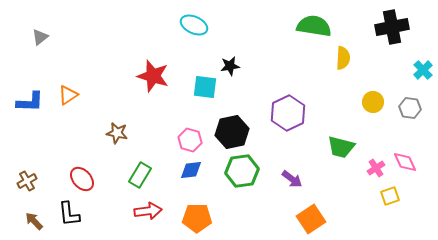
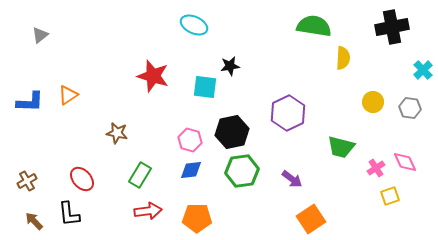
gray triangle: moved 2 px up
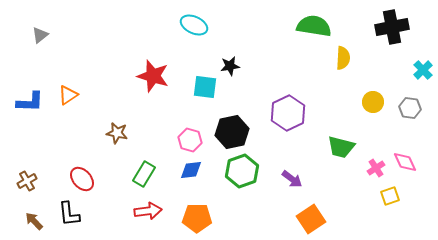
green hexagon: rotated 12 degrees counterclockwise
green rectangle: moved 4 px right, 1 px up
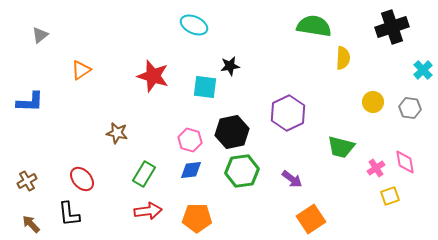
black cross: rotated 8 degrees counterclockwise
orange triangle: moved 13 px right, 25 px up
pink diamond: rotated 15 degrees clockwise
green hexagon: rotated 12 degrees clockwise
brown arrow: moved 3 px left, 3 px down
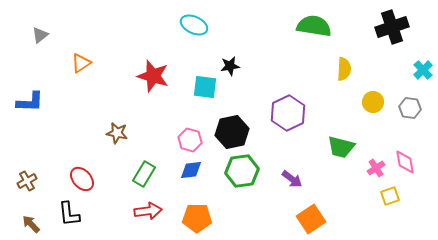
yellow semicircle: moved 1 px right, 11 px down
orange triangle: moved 7 px up
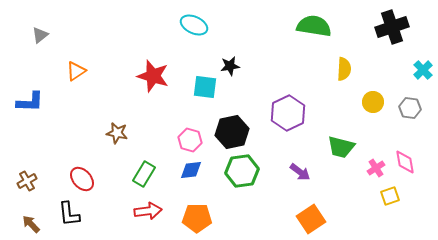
orange triangle: moved 5 px left, 8 px down
purple arrow: moved 8 px right, 7 px up
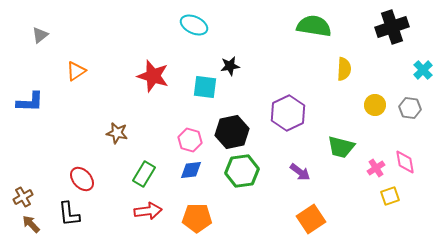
yellow circle: moved 2 px right, 3 px down
brown cross: moved 4 px left, 16 px down
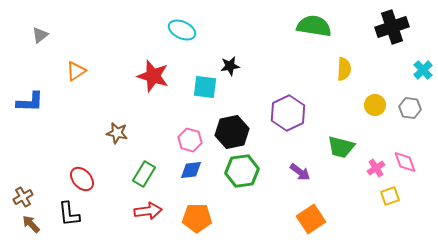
cyan ellipse: moved 12 px left, 5 px down
pink diamond: rotated 10 degrees counterclockwise
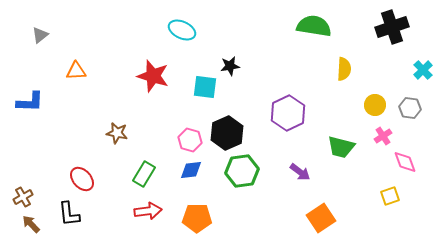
orange triangle: rotated 30 degrees clockwise
black hexagon: moved 5 px left, 1 px down; rotated 12 degrees counterclockwise
pink cross: moved 7 px right, 32 px up
orange square: moved 10 px right, 1 px up
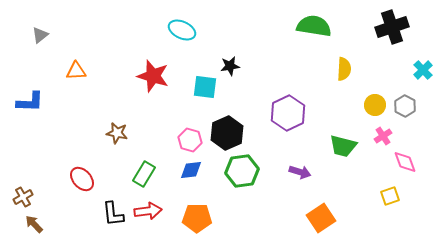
gray hexagon: moved 5 px left, 2 px up; rotated 20 degrees clockwise
green trapezoid: moved 2 px right, 1 px up
purple arrow: rotated 20 degrees counterclockwise
black L-shape: moved 44 px right
brown arrow: moved 3 px right
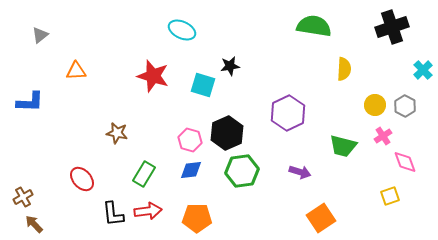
cyan square: moved 2 px left, 2 px up; rotated 10 degrees clockwise
